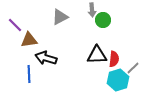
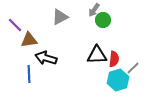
gray arrow: moved 2 px right; rotated 40 degrees clockwise
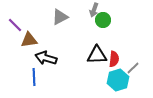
gray arrow: rotated 16 degrees counterclockwise
blue line: moved 5 px right, 3 px down
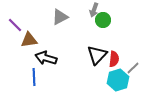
black triangle: rotated 45 degrees counterclockwise
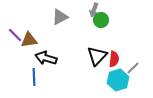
green circle: moved 2 px left
purple line: moved 10 px down
black triangle: moved 1 px down
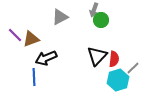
brown triangle: moved 2 px right, 1 px up; rotated 12 degrees counterclockwise
black arrow: rotated 40 degrees counterclockwise
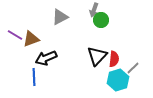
purple line: rotated 14 degrees counterclockwise
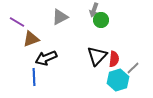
purple line: moved 2 px right, 13 px up
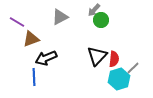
gray arrow: rotated 24 degrees clockwise
cyan hexagon: moved 1 px right, 1 px up
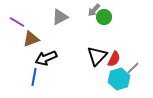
green circle: moved 3 px right, 3 px up
red semicircle: rotated 21 degrees clockwise
blue line: rotated 12 degrees clockwise
